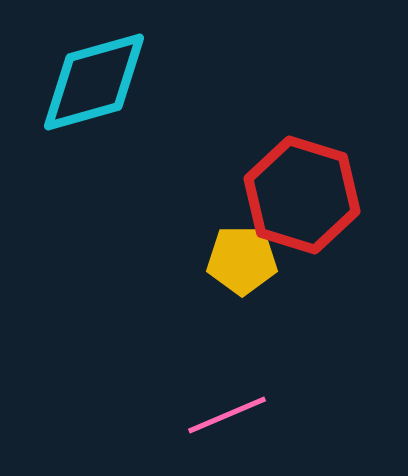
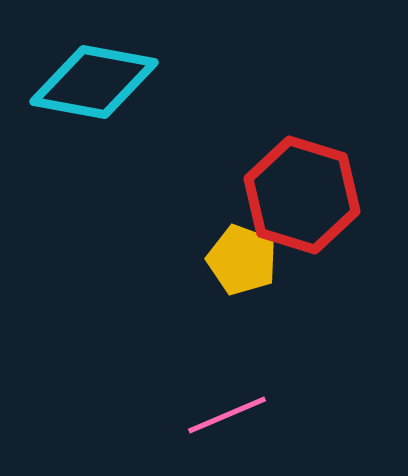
cyan diamond: rotated 26 degrees clockwise
yellow pentagon: rotated 20 degrees clockwise
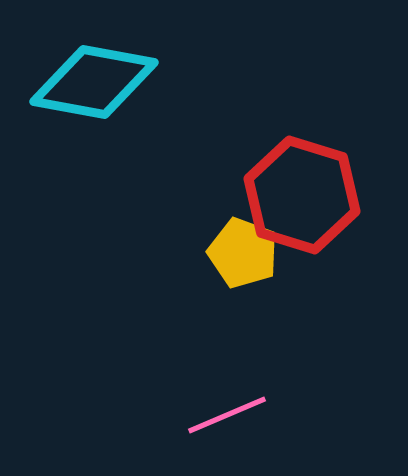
yellow pentagon: moved 1 px right, 7 px up
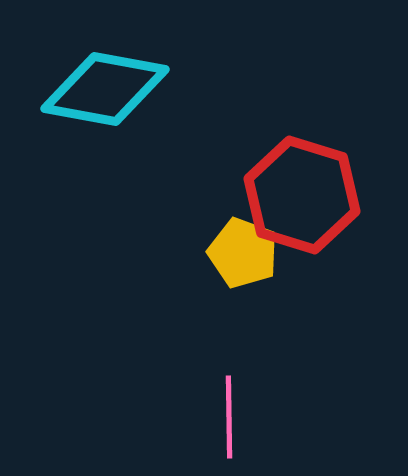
cyan diamond: moved 11 px right, 7 px down
pink line: moved 2 px right, 2 px down; rotated 68 degrees counterclockwise
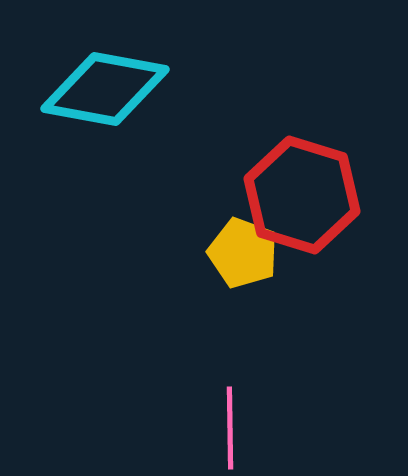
pink line: moved 1 px right, 11 px down
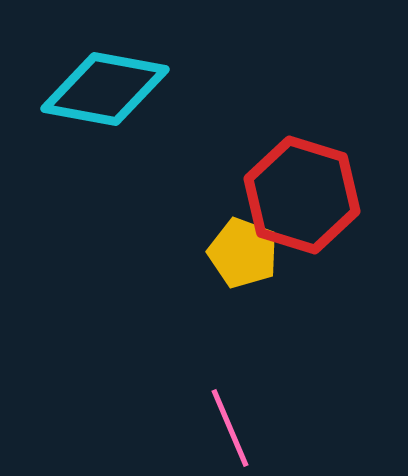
pink line: rotated 22 degrees counterclockwise
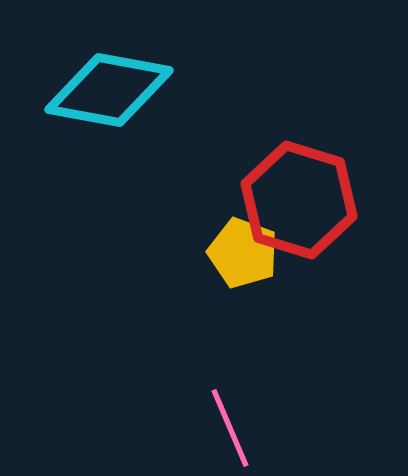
cyan diamond: moved 4 px right, 1 px down
red hexagon: moved 3 px left, 5 px down
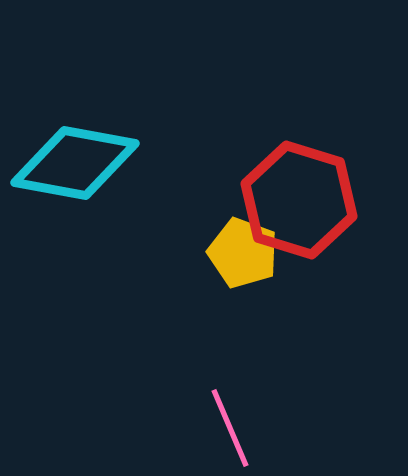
cyan diamond: moved 34 px left, 73 px down
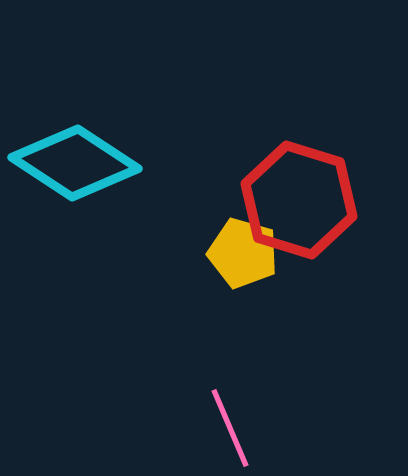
cyan diamond: rotated 23 degrees clockwise
yellow pentagon: rotated 4 degrees counterclockwise
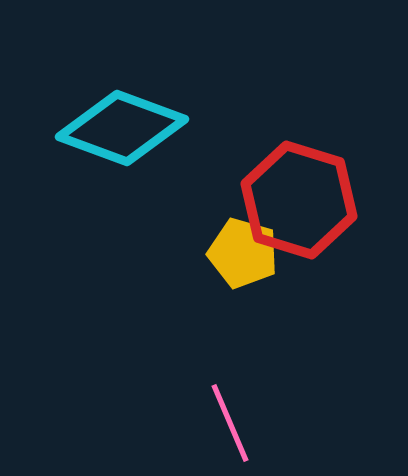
cyan diamond: moved 47 px right, 35 px up; rotated 13 degrees counterclockwise
pink line: moved 5 px up
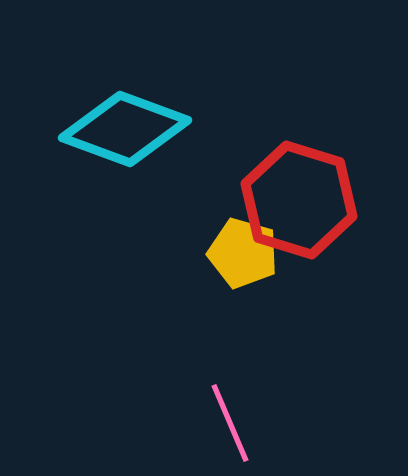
cyan diamond: moved 3 px right, 1 px down
